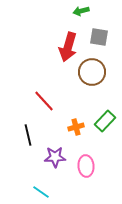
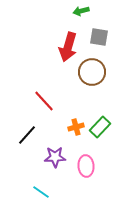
green rectangle: moved 5 px left, 6 px down
black line: moved 1 px left; rotated 55 degrees clockwise
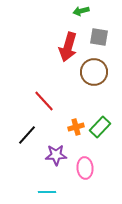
brown circle: moved 2 px right
purple star: moved 1 px right, 2 px up
pink ellipse: moved 1 px left, 2 px down
cyan line: moved 6 px right; rotated 36 degrees counterclockwise
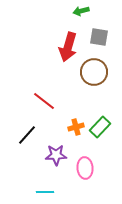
red line: rotated 10 degrees counterclockwise
cyan line: moved 2 px left
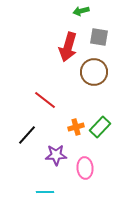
red line: moved 1 px right, 1 px up
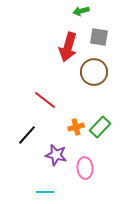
purple star: rotated 15 degrees clockwise
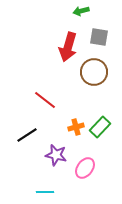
black line: rotated 15 degrees clockwise
pink ellipse: rotated 40 degrees clockwise
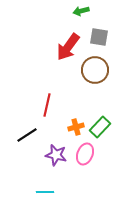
red arrow: rotated 20 degrees clockwise
brown circle: moved 1 px right, 2 px up
red line: moved 2 px right, 5 px down; rotated 65 degrees clockwise
pink ellipse: moved 14 px up; rotated 15 degrees counterclockwise
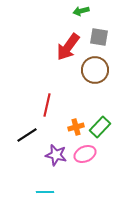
pink ellipse: rotated 45 degrees clockwise
